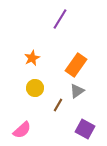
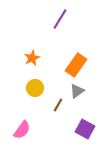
pink semicircle: rotated 12 degrees counterclockwise
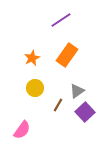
purple line: moved 1 px right, 1 px down; rotated 25 degrees clockwise
orange rectangle: moved 9 px left, 10 px up
purple square: moved 17 px up; rotated 18 degrees clockwise
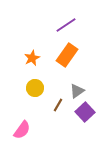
purple line: moved 5 px right, 5 px down
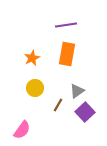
purple line: rotated 25 degrees clockwise
orange rectangle: moved 1 px up; rotated 25 degrees counterclockwise
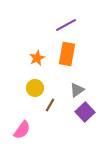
purple line: rotated 20 degrees counterclockwise
orange star: moved 5 px right
gray triangle: moved 1 px up
brown line: moved 8 px left
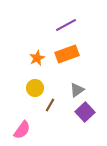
orange rectangle: rotated 60 degrees clockwise
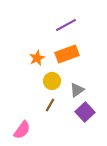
yellow circle: moved 17 px right, 7 px up
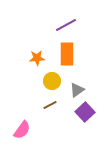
orange rectangle: rotated 70 degrees counterclockwise
orange star: rotated 21 degrees clockwise
brown line: rotated 32 degrees clockwise
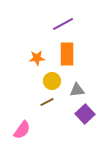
purple line: moved 3 px left, 1 px up
gray triangle: rotated 28 degrees clockwise
brown line: moved 3 px left, 3 px up
purple square: moved 2 px down
